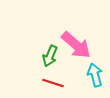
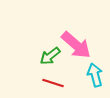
green arrow: rotated 30 degrees clockwise
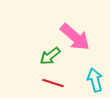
pink arrow: moved 1 px left, 8 px up
cyan arrow: moved 5 px down
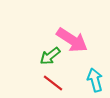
pink arrow: moved 3 px left, 3 px down; rotated 8 degrees counterclockwise
red line: rotated 20 degrees clockwise
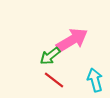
pink arrow: rotated 64 degrees counterclockwise
red line: moved 1 px right, 3 px up
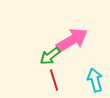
red line: rotated 35 degrees clockwise
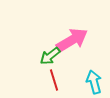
cyan arrow: moved 1 px left, 2 px down
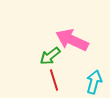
pink arrow: rotated 124 degrees counterclockwise
cyan arrow: rotated 30 degrees clockwise
